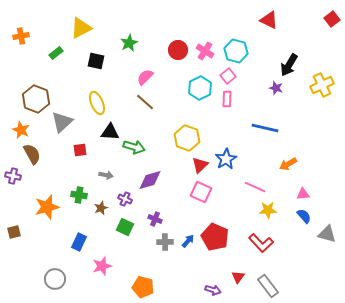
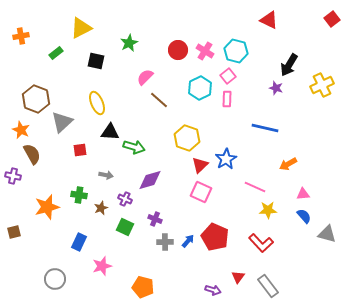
brown line at (145, 102): moved 14 px right, 2 px up
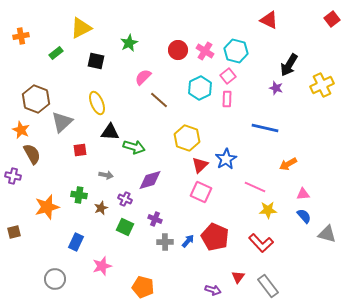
pink semicircle at (145, 77): moved 2 px left
blue rectangle at (79, 242): moved 3 px left
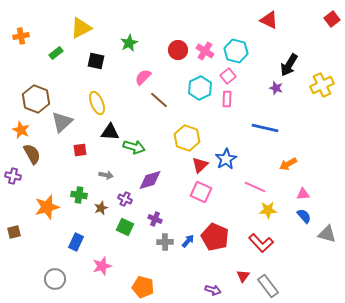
red triangle at (238, 277): moved 5 px right, 1 px up
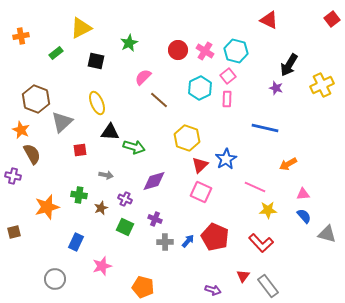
purple diamond at (150, 180): moved 4 px right, 1 px down
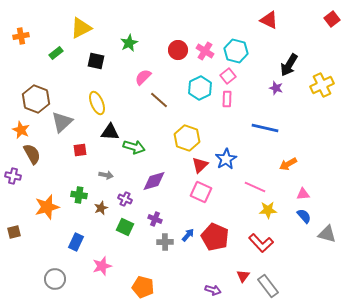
blue arrow at (188, 241): moved 6 px up
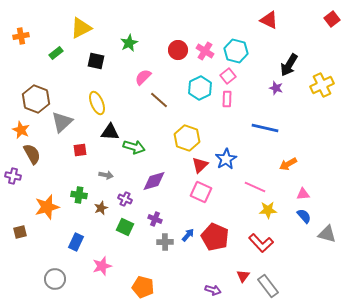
brown square at (14, 232): moved 6 px right
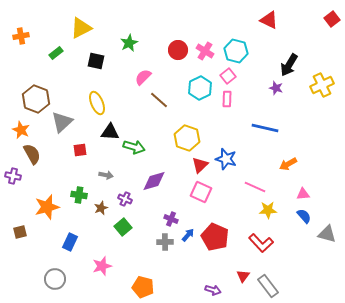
blue star at (226, 159): rotated 25 degrees counterclockwise
purple cross at (155, 219): moved 16 px right
green square at (125, 227): moved 2 px left; rotated 24 degrees clockwise
blue rectangle at (76, 242): moved 6 px left
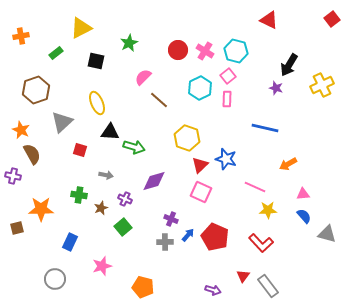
brown hexagon at (36, 99): moved 9 px up; rotated 20 degrees clockwise
red square at (80, 150): rotated 24 degrees clockwise
orange star at (47, 207): moved 6 px left, 2 px down; rotated 15 degrees clockwise
brown square at (20, 232): moved 3 px left, 4 px up
